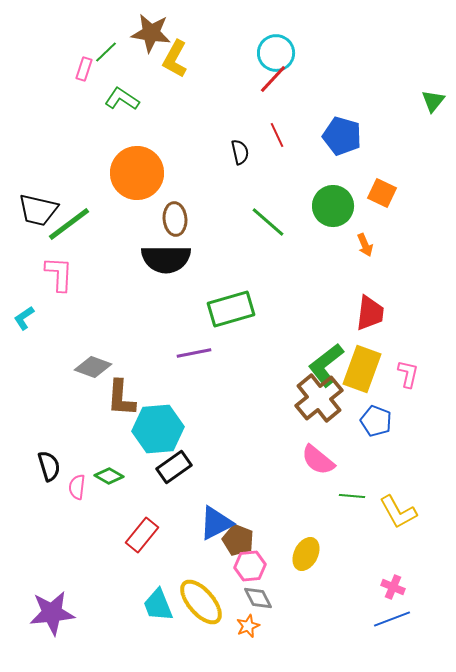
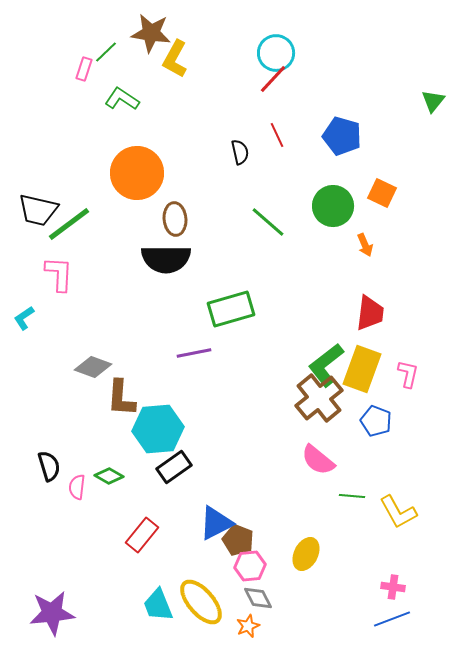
pink cross at (393, 587): rotated 15 degrees counterclockwise
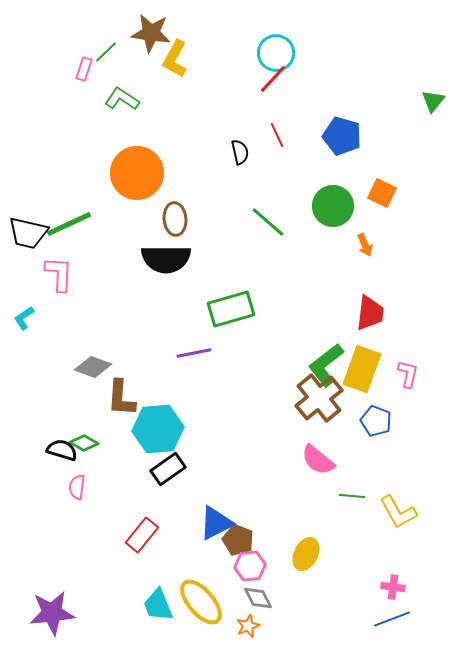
black trapezoid at (38, 210): moved 10 px left, 23 px down
green line at (69, 224): rotated 12 degrees clockwise
black semicircle at (49, 466): moved 13 px right, 16 px up; rotated 56 degrees counterclockwise
black rectangle at (174, 467): moved 6 px left, 2 px down
green diamond at (109, 476): moved 25 px left, 33 px up
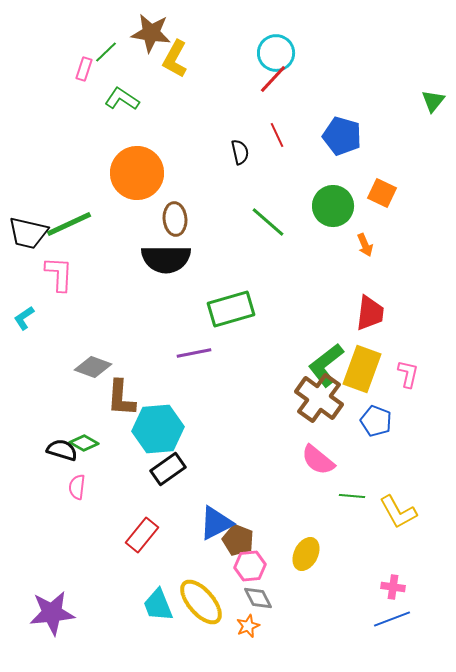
brown cross at (319, 398): rotated 15 degrees counterclockwise
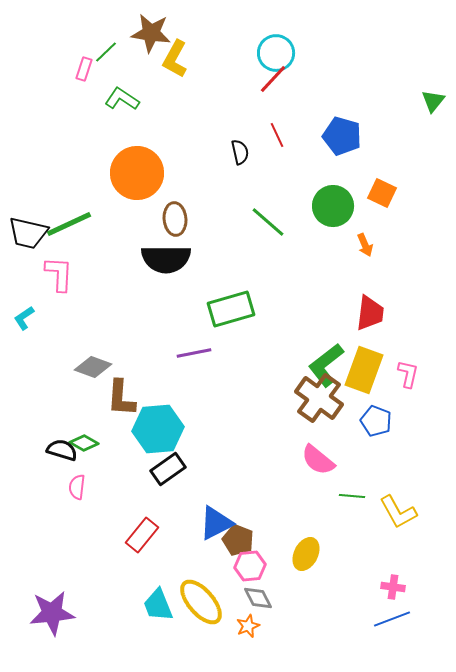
yellow rectangle at (362, 369): moved 2 px right, 1 px down
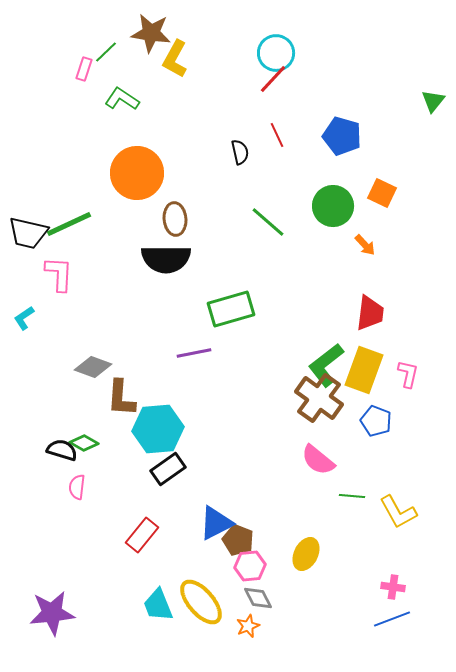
orange arrow at (365, 245): rotated 20 degrees counterclockwise
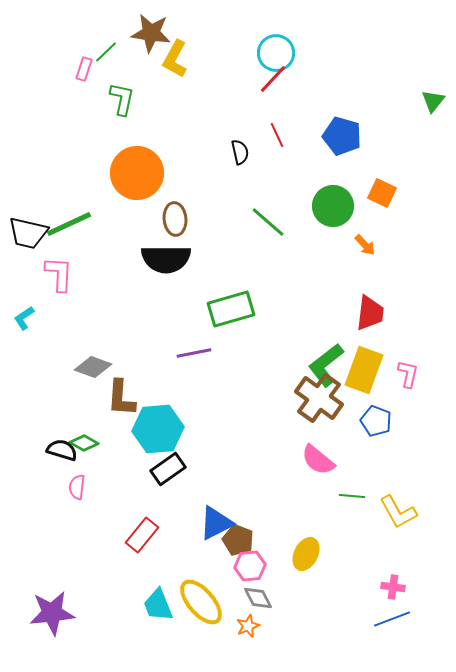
green L-shape at (122, 99): rotated 68 degrees clockwise
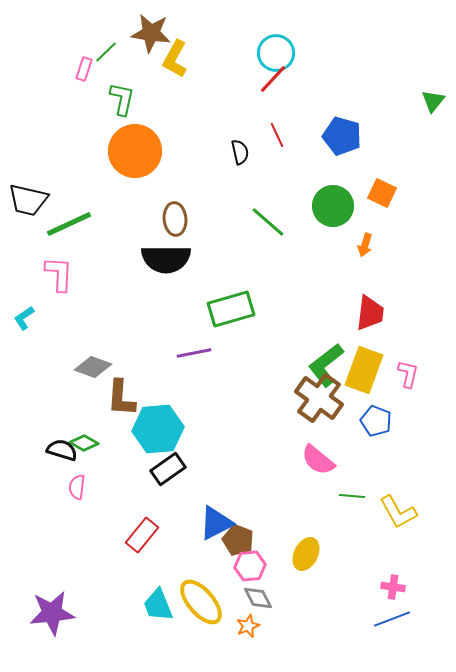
orange circle at (137, 173): moved 2 px left, 22 px up
black trapezoid at (28, 233): moved 33 px up
orange arrow at (365, 245): rotated 60 degrees clockwise
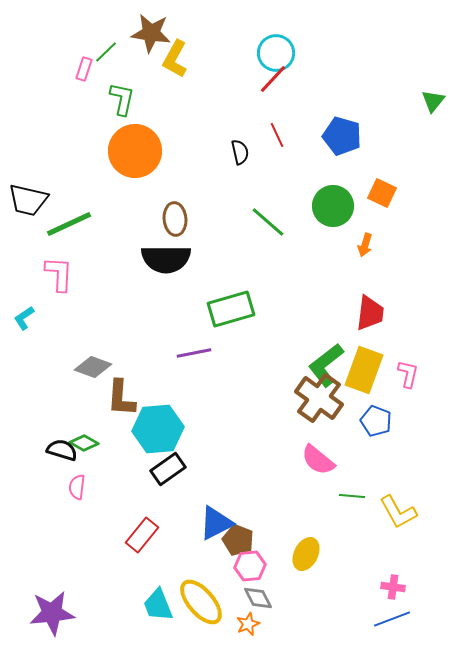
orange star at (248, 626): moved 2 px up
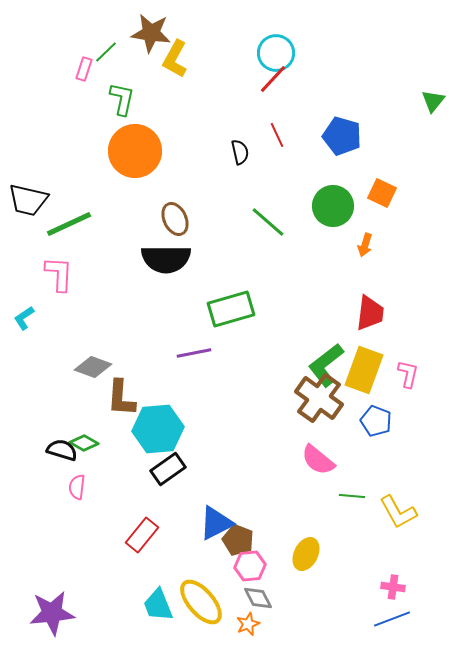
brown ellipse at (175, 219): rotated 20 degrees counterclockwise
